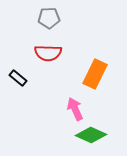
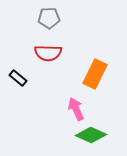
pink arrow: moved 1 px right
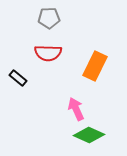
orange rectangle: moved 8 px up
green diamond: moved 2 px left
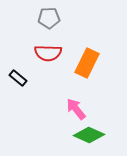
orange rectangle: moved 8 px left, 3 px up
pink arrow: rotated 15 degrees counterclockwise
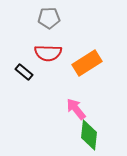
orange rectangle: rotated 32 degrees clockwise
black rectangle: moved 6 px right, 6 px up
green diamond: rotated 72 degrees clockwise
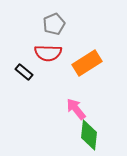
gray pentagon: moved 5 px right, 6 px down; rotated 20 degrees counterclockwise
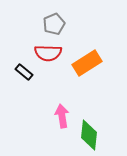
pink arrow: moved 14 px left, 7 px down; rotated 30 degrees clockwise
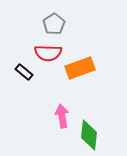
gray pentagon: rotated 10 degrees counterclockwise
orange rectangle: moved 7 px left, 5 px down; rotated 12 degrees clockwise
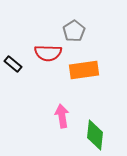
gray pentagon: moved 20 px right, 7 px down
orange rectangle: moved 4 px right, 2 px down; rotated 12 degrees clockwise
black rectangle: moved 11 px left, 8 px up
green diamond: moved 6 px right
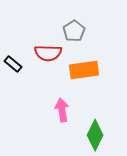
pink arrow: moved 6 px up
green diamond: rotated 20 degrees clockwise
